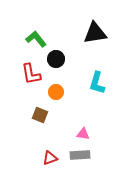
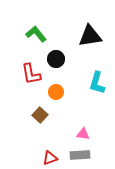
black triangle: moved 5 px left, 3 px down
green L-shape: moved 5 px up
brown square: rotated 21 degrees clockwise
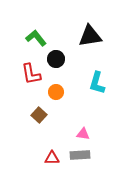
green L-shape: moved 4 px down
brown square: moved 1 px left
red triangle: moved 2 px right; rotated 21 degrees clockwise
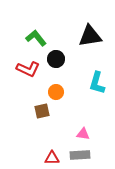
red L-shape: moved 3 px left, 5 px up; rotated 55 degrees counterclockwise
brown square: moved 3 px right, 4 px up; rotated 35 degrees clockwise
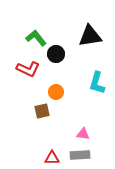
black circle: moved 5 px up
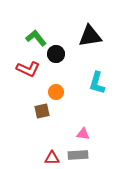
gray rectangle: moved 2 px left
